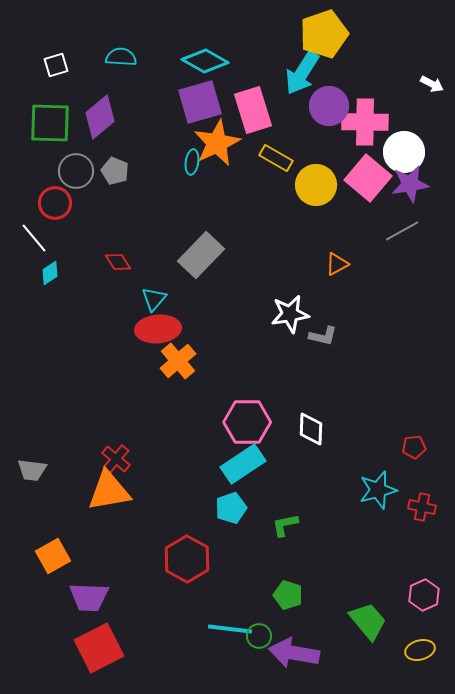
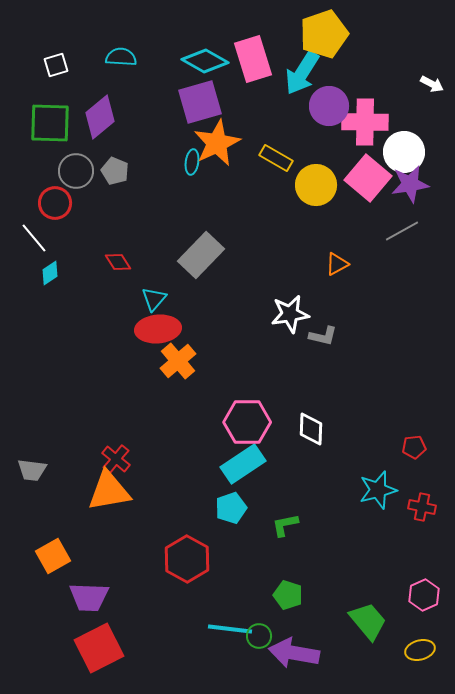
pink rectangle at (253, 110): moved 51 px up
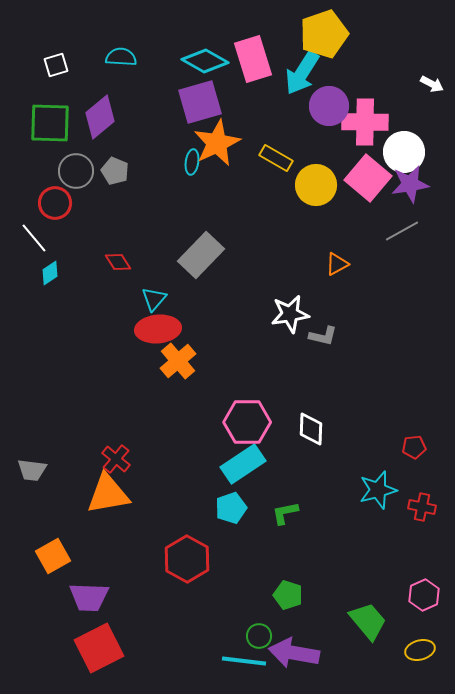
orange triangle at (109, 491): moved 1 px left, 3 px down
green L-shape at (285, 525): moved 12 px up
cyan line at (230, 629): moved 14 px right, 32 px down
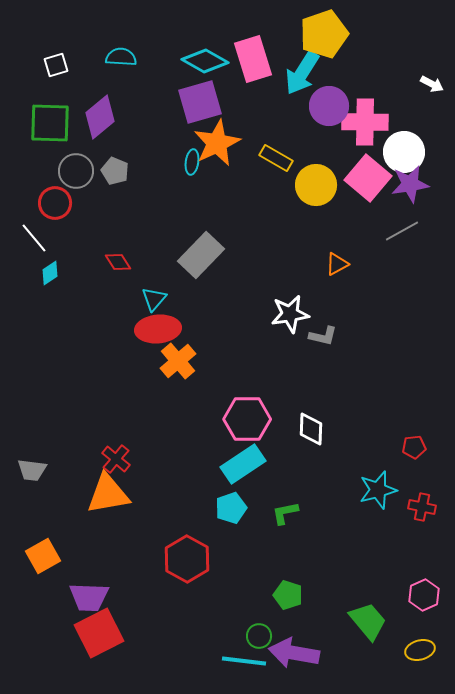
pink hexagon at (247, 422): moved 3 px up
orange square at (53, 556): moved 10 px left
red square at (99, 648): moved 15 px up
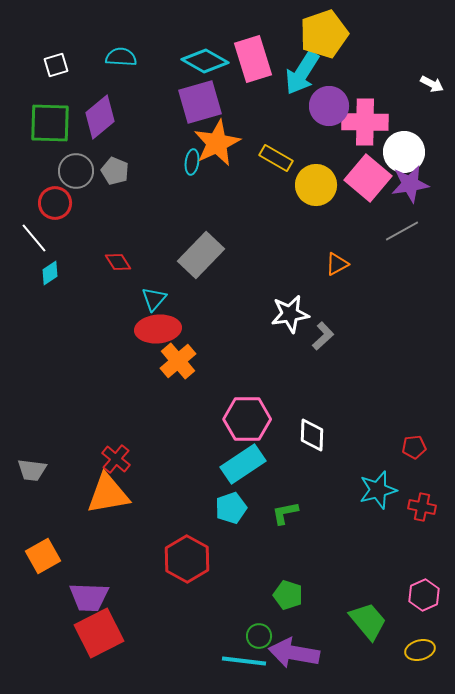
gray L-shape at (323, 336): rotated 56 degrees counterclockwise
white diamond at (311, 429): moved 1 px right, 6 px down
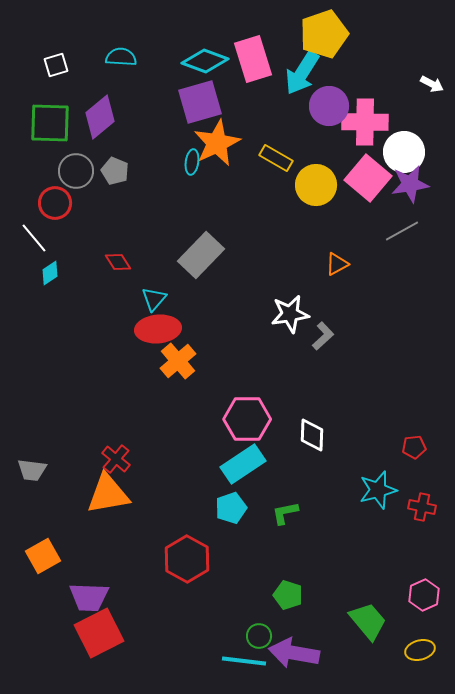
cyan diamond at (205, 61): rotated 9 degrees counterclockwise
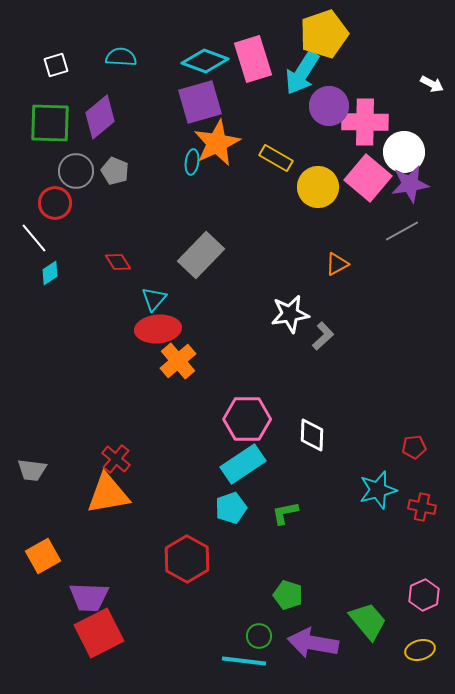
yellow circle at (316, 185): moved 2 px right, 2 px down
purple arrow at (294, 653): moved 19 px right, 10 px up
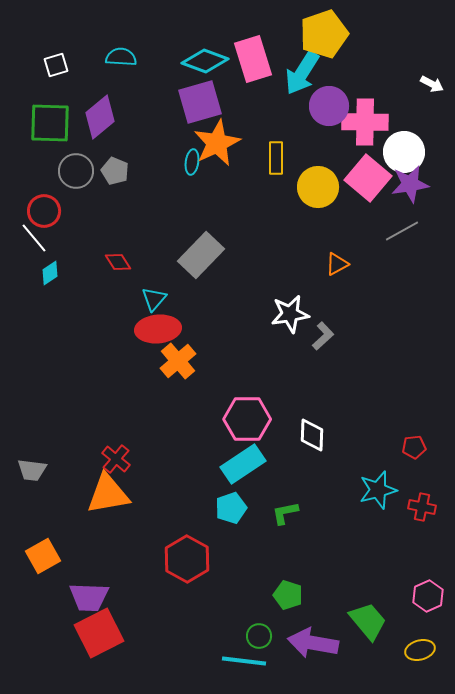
yellow rectangle at (276, 158): rotated 60 degrees clockwise
red circle at (55, 203): moved 11 px left, 8 px down
pink hexagon at (424, 595): moved 4 px right, 1 px down
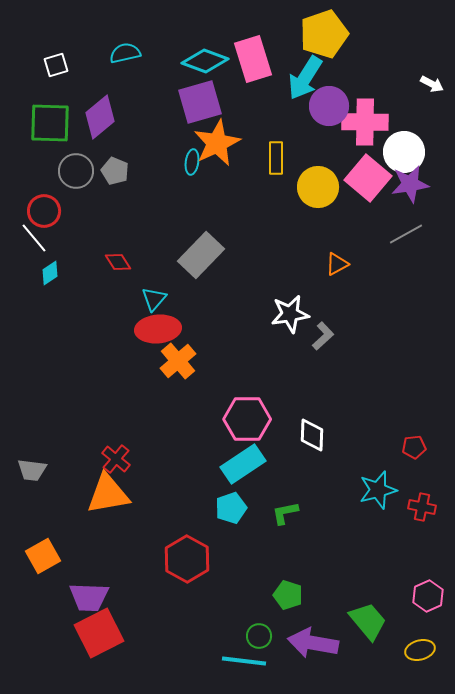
cyan semicircle at (121, 57): moved 4 px right, 4 px up; rotated 16 degrees counterclockwise
cyan arrow at (302, 73): moved 3 px right, 5 px down
gray line at (402, 231): moved 4 px right, 3 px down
